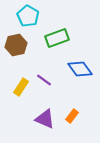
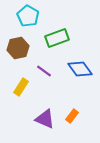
brown hexagon: moved 2 px right, 3 px down
purple line: moved 9 px up
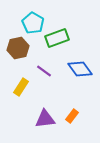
cyan pentagon: moved 5 px right, 7 px down
purple triangle: rotated 30 degrees counterclockwise
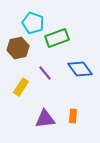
cyan pentagon: rotated 10 degrees counterclockwise
purple line: moved 1 px right, 2 px down; rotated 14 degrees clockwise
orange rectangle: moved 1 px right; rotated 32 degrees counterclockwise
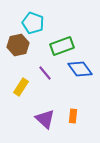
green rectangle: moved 5 px right, 8 px down
brown hexagon: moved 3 px up
purple triangle: rotated 50 degrees clockwise
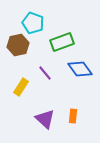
green rectangle: moved 4 px up
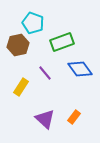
orange rectangle: moved 1 px right, 1 px down; rotated 32 degrees clockwise
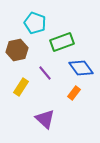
cyan pentagon: moved 2 px right
brown hexagon: moved 1 px left, 5 px down
blue diamond: moved 1 px right, 1 px up
orange rectangle: moved 24 px up
